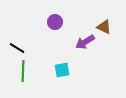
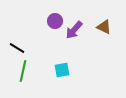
purple circle: moved 1 px up
purple arrow: moved 11 px left, 12 px up; rotated 18 degrees counterclockwise
green line: rotated 10 degrees clockwise
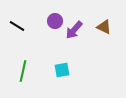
black line: moved 22 px up
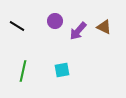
purple arrow: moved 4 px right, 1 px down
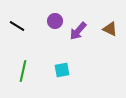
brown triangle: moved 6 px right, 2 px down
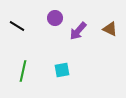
purple circle: moved 3 px up
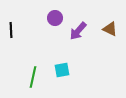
black line: moved 6 px left, 4 px down; rotated 56 degrees clockwise
green line: moved 10 px right, 6 px down
